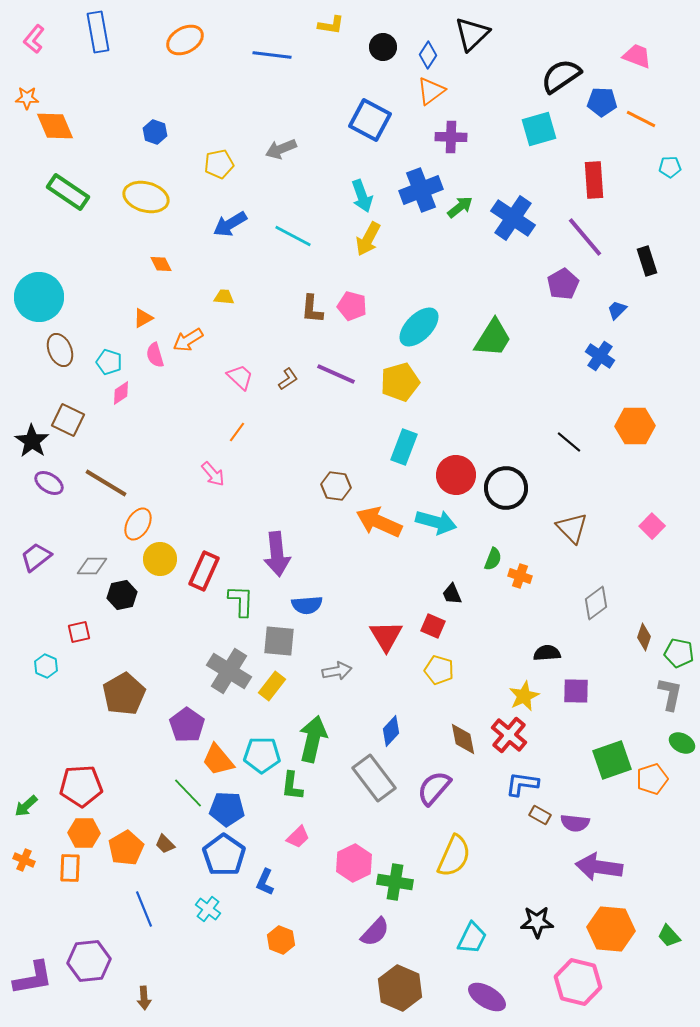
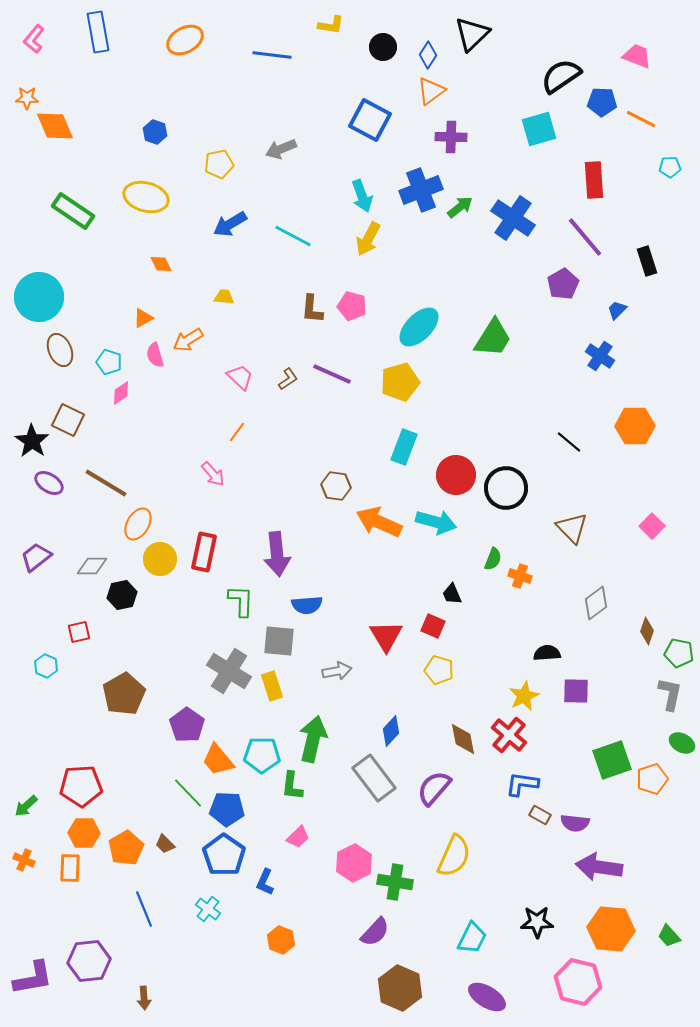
green rectangle at (68, 192): moved 5 px right, 19 px down
purple line at (336, 374): moved 4 px left
red rectangle at (204, 571): moved 19 px up; rotated 12 degrees counterclockwise
brown diamond at (644, 637): moved 3 px right, 6 px up
yellow rectangle at (272, 686): rotated 56 degrees counterclockwise
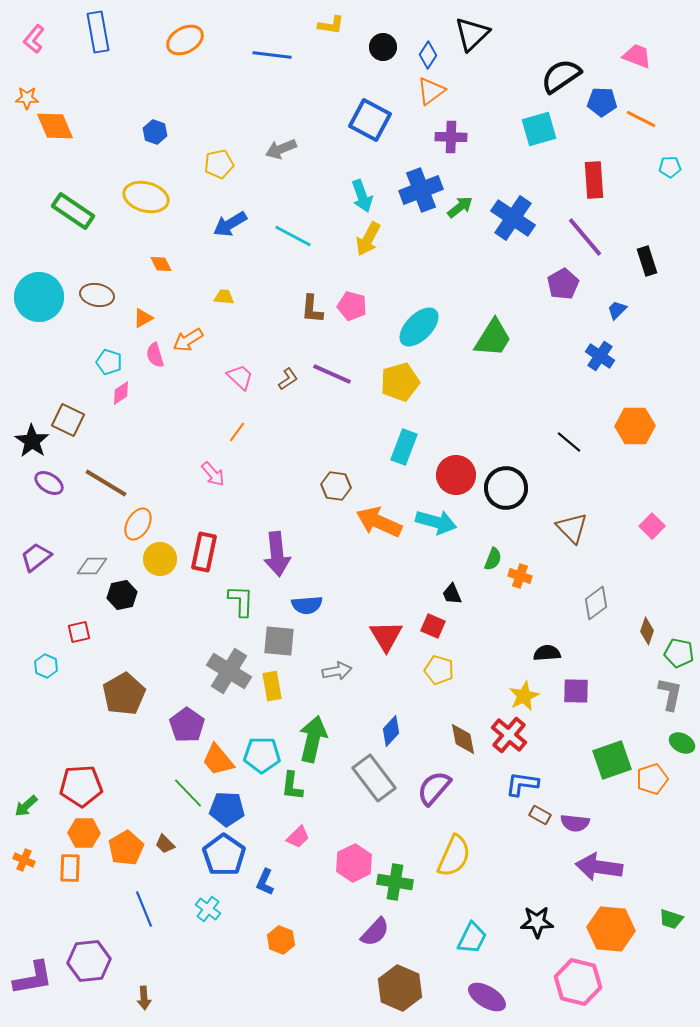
brown ellipse at (60, 350): moved 37 px right, 55 px up; rotated 56 degrees counterclockwise
yellow rectangle at (272, 686): rotated 8 degrees clockwise
green trapezoid at (669, 936): moved 2 px right, 17 px up; rotated 30 degrees counterclockwise
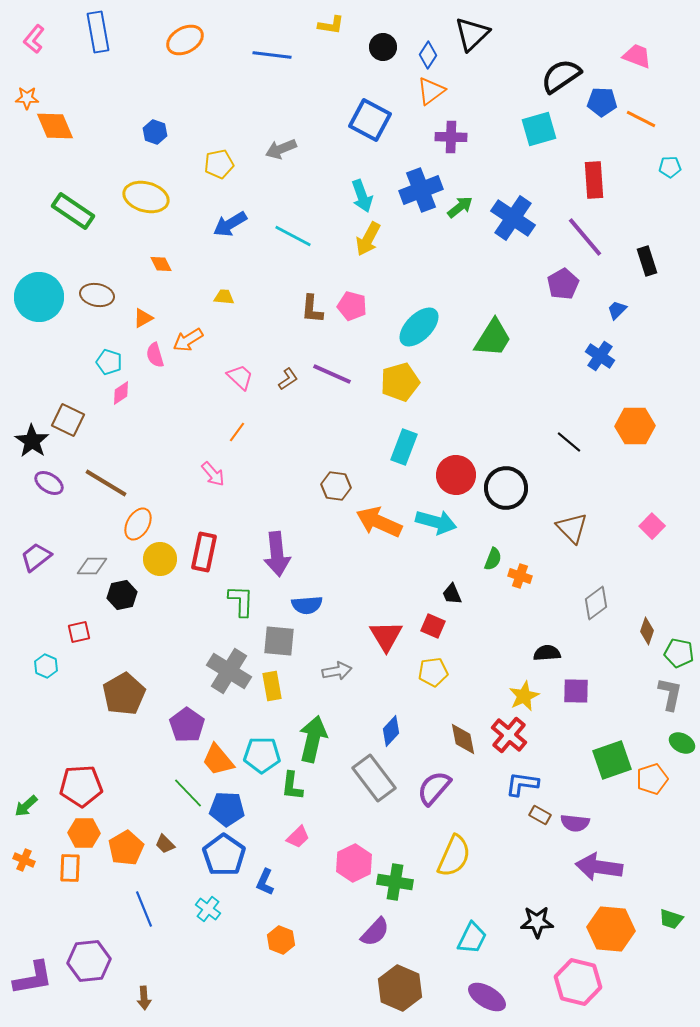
yellow pentagon at (439, 670): moved 6 px left, 2 px down; rotated 24 degrees counterclockwise
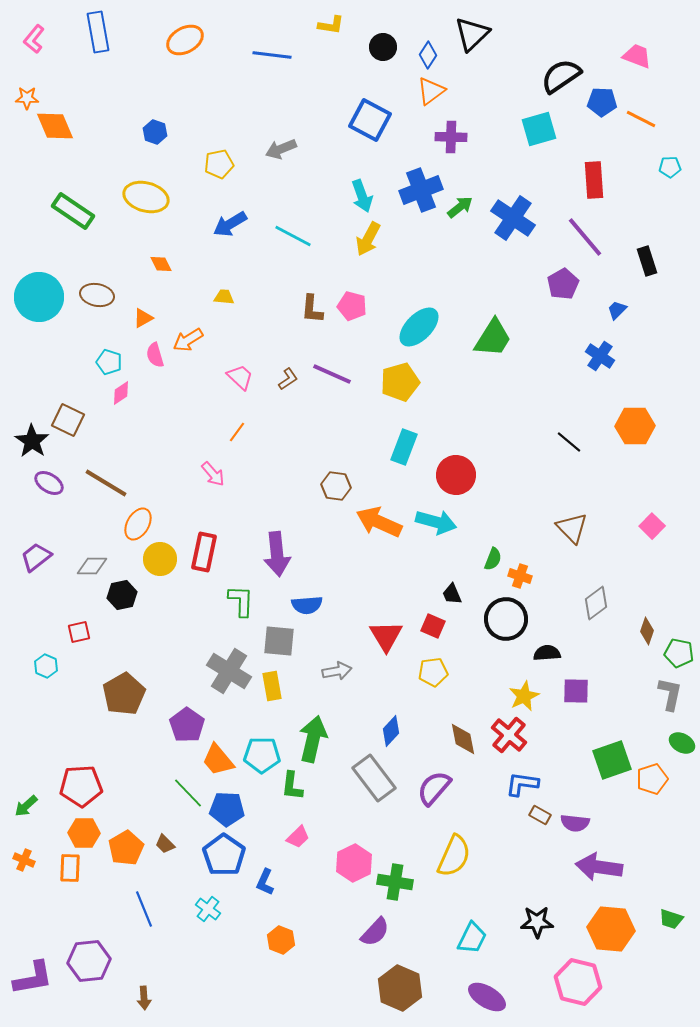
black circle at (506, 488): moved 131 px down
